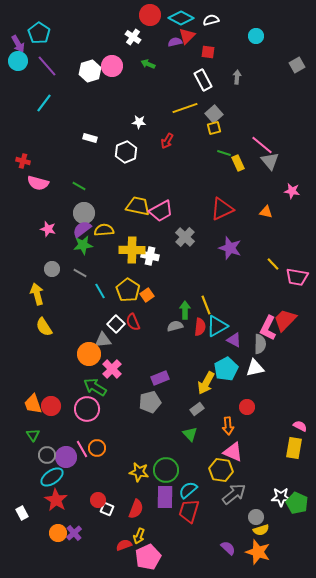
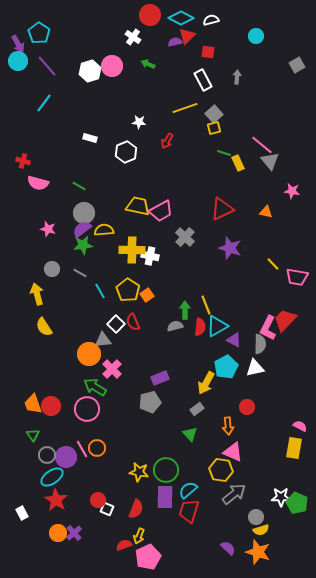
cyan pentagon at (226, 369): moved 2 px up
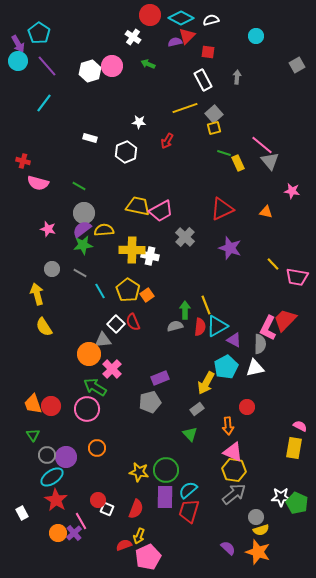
pink line at (82, 449): moved 1 px left, 72 px down
yellow hexagon at (221, 470): moved 13 px right
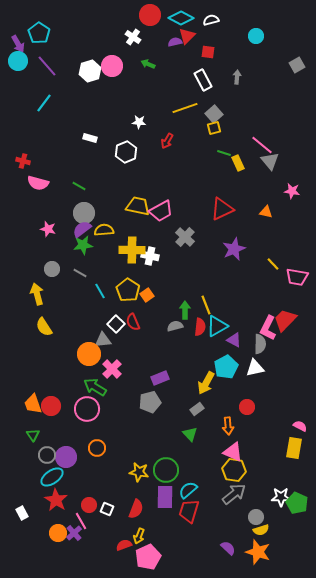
purple star at (230, 248): moved 4 px right, 1 px down; rotated 30 degrees clockwise
red circle at (98, 500): moved 9 px left, 5 px down
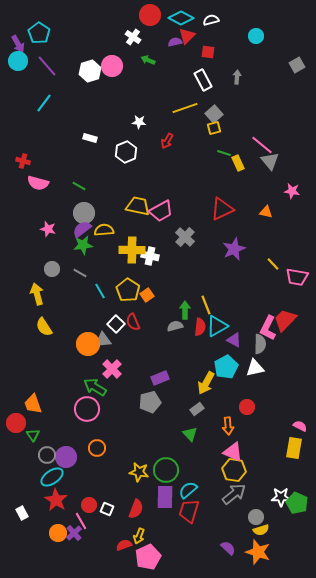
green arrow at (148, 64): moved 4 px up
orange circle at (89, 354): moved 1 px left, 10 px up
red circle at (51, 406): moved 35 px left, 17 px down
